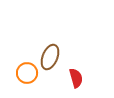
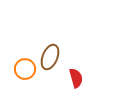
orange circle: moved 2 px left, 4 px up
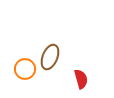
red semicircle: moved 5 px right, 1 px down
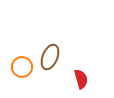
orange circle: moved 3 px left, 2 px up
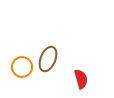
brown ellipse: moved 2 px left, 2 px down
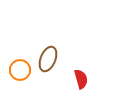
orange circle: moved 2 px left, 3 px down
